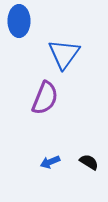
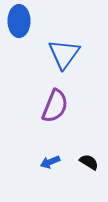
purple semicircle: moved 10 px right, 8 px down
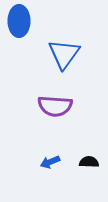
purple semicircle: rotated 72 degrees clockwise
black semicircle: rotated 30 degrees counterclockwise
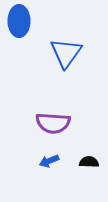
blue triangle: moved 2 px right, 1 px up
purple semicircle: moved 2 px left, 17 px down
blue arrow: moved 1 px left, 1 px up
